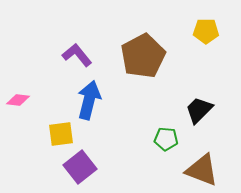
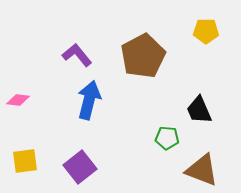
black trapezoid: rotated 68 degrees counterclockwise
yellow square: moved 36 px left, 27 px down
green pentagon: moved 1 px right, 1 px up
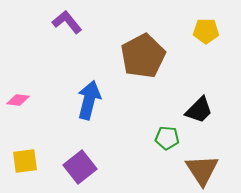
purple L-shape: moved 10 px left, 33 px up
black trapezoid: rotated 112 degrees counterclockwise
brown triangle: rotated 36 degrees clockwise
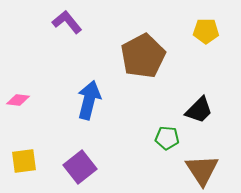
yellow square: moved 1 px left
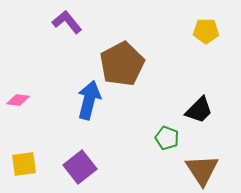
brown pentagon: moved 21 px left, 8 px down
green pentagon: rotated 15 degrees clockwise
yellow square: moved 3 px down
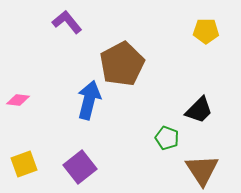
yellow square: rotated 12 degrees counterclockwise
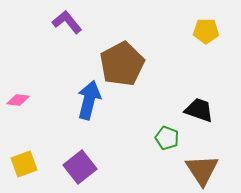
black trapezoid: rotated 116 degrees counterclockwise
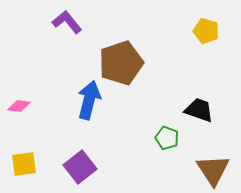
yellow pentagon: rotated 15 degrees clockwise
brown pentagon: moved 1 px left, 1 px up; rotated 9 degrees clockwise
pink diamond: moved 1 px right, 6 px down
yellow square: rotated 12 degrees clockwise
brown triangle: moved 11 px right
